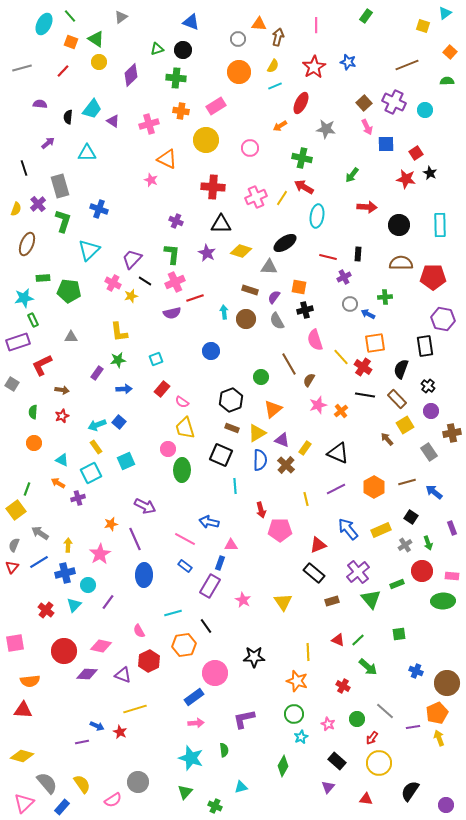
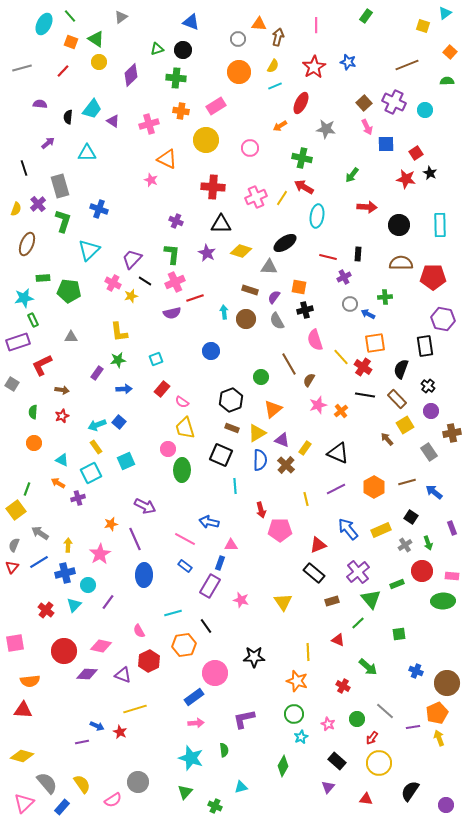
pink star at (243, 600): moved 2 px left; rotated 14 degrees counterclockwise
green line at (358, 640): moved 17 px up
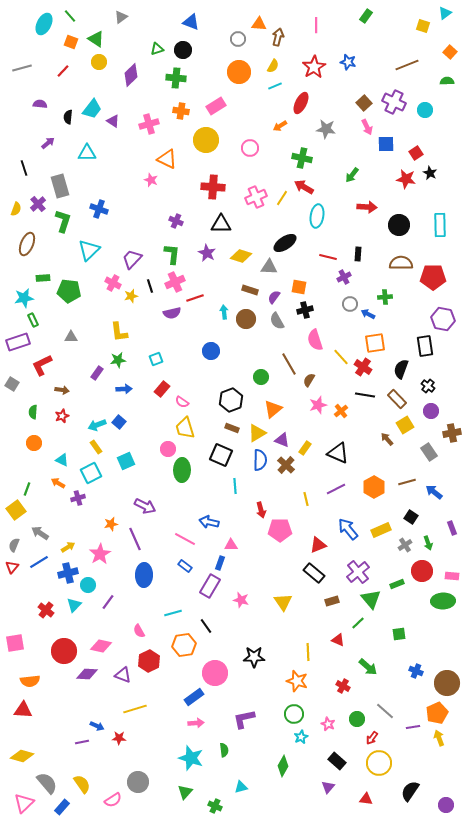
yellow diamond at (241, 251): moved 5 px down
black line at (145, 281): moved 5 px right, 5 px down; rotated 40 degrees clockwise
yellow arrow at (68, 545): moved 2 px down; rotated 56 degrees clockwise
blue cross at (65, 573): moved 3 px right
red star at (120, 732): moved 1 px left, 6 px down; rotated 24 degrees counterclockwise
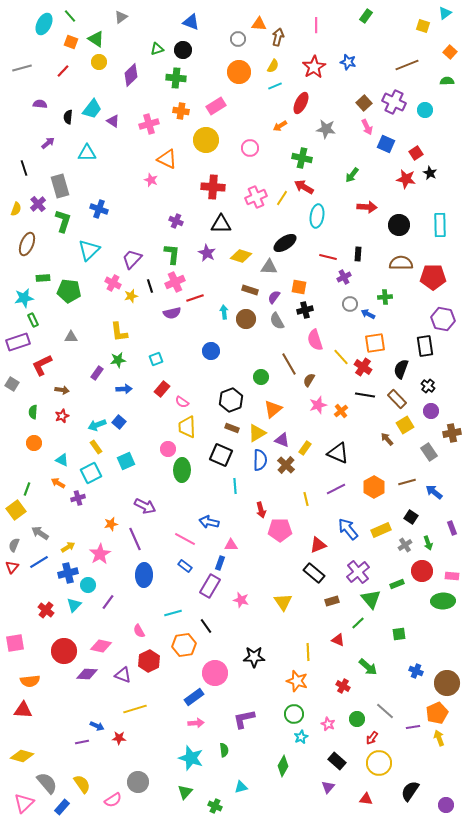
blue square at (386, 144): rotated 24 degrees clockwise
yellow trapezoid at (185, 428): moved 2 px right, 1 px up; rotated 15 degrees clockwise
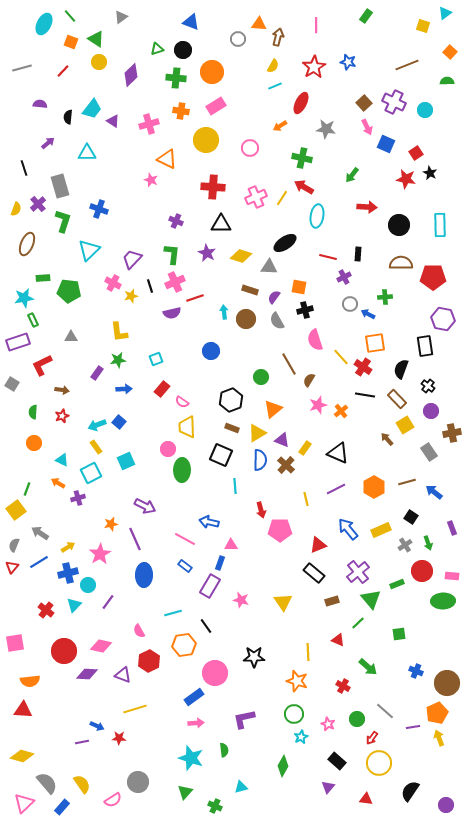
orange circle at (239, 72): moved 27 px left
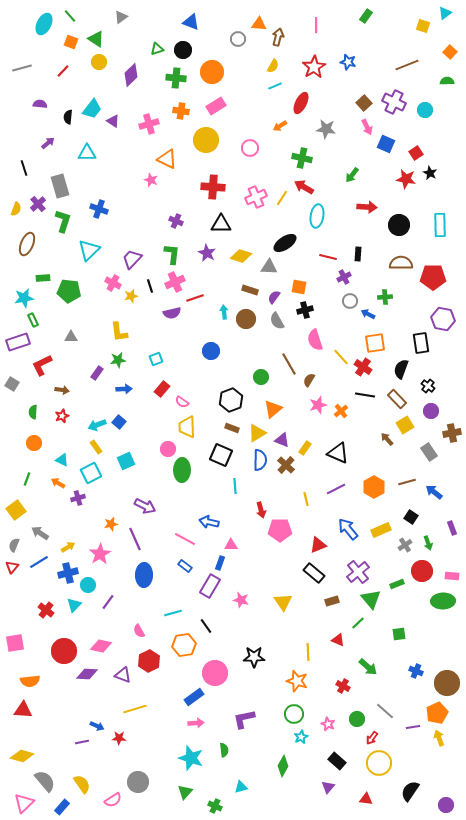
gray circle at (350, 304): moved 3 px up
black rectangle at (425, 346): moved 4 px left, 3 px up
green line at (27, 489): moved 10 px up
gray semicircle at (47, 783): moved 2 px left, 2 px up
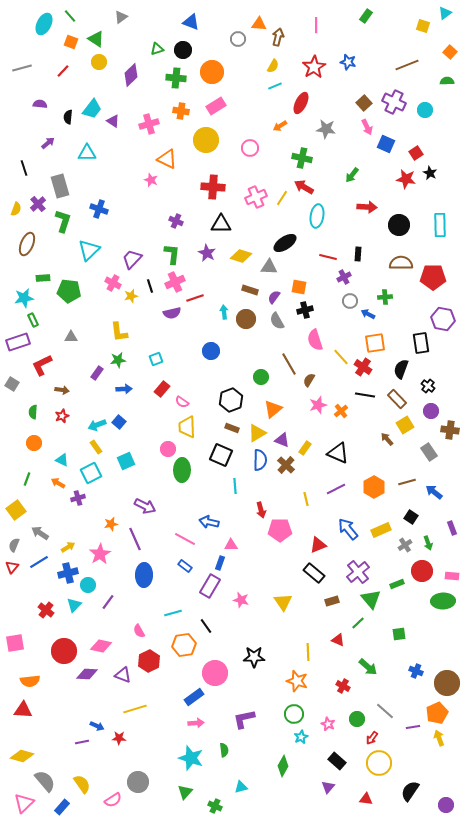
brown cross at (452, 433): moved 2 px left, 3 px up; rotated 18 degrees clockwise
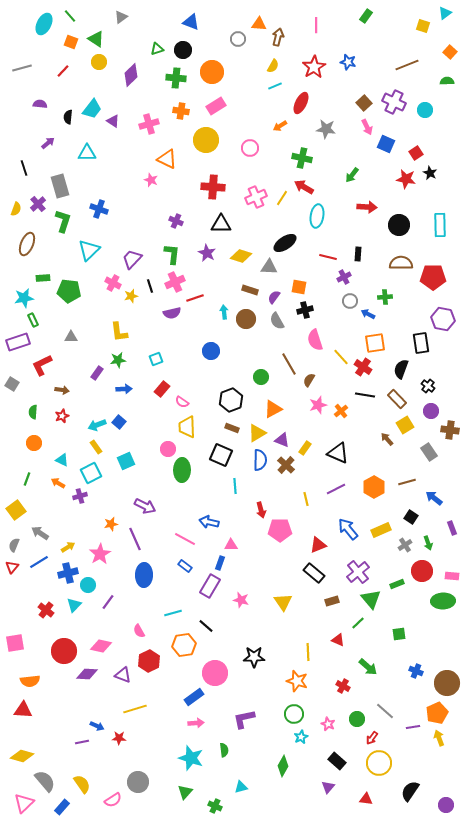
orange triangle at (273, 409): rotated 12 degrees clockwise
blue arrow at (434, 492): moved 6 px down
purple cross at (78, 498): moved 2 px right, 2 px up
black line at (206, 626): rotated 14 degrees counterclockwise
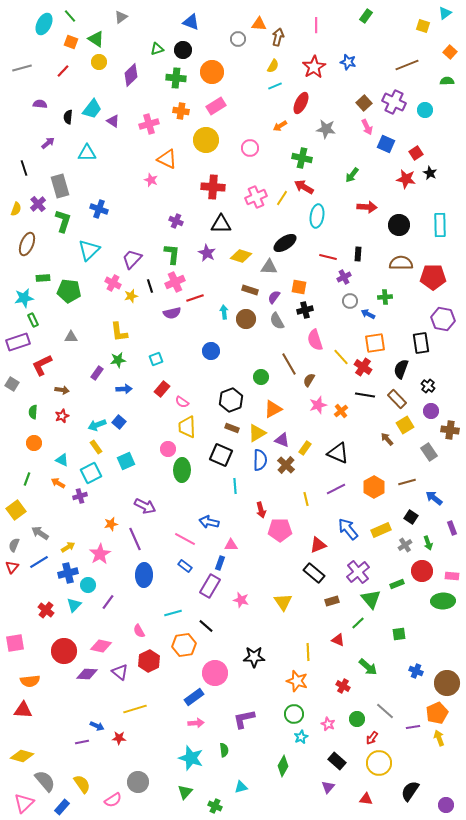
purple triangle at (123, 675): moved 3 px left, 3 px up; rotated 18 degrees clockwise
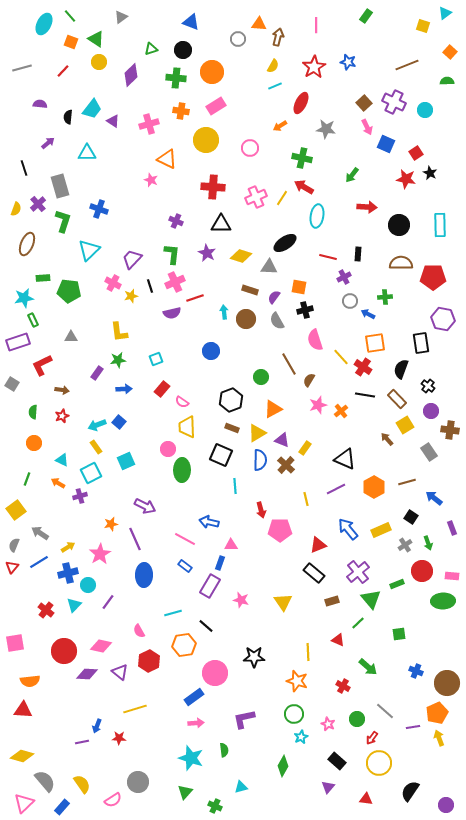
green triangle at (157, 49): moved 6 px left
black triangle at (338, 453): moved 7 px right, 6 px down
blue arrow at (97, 726): rotated 88 degrees clockwise
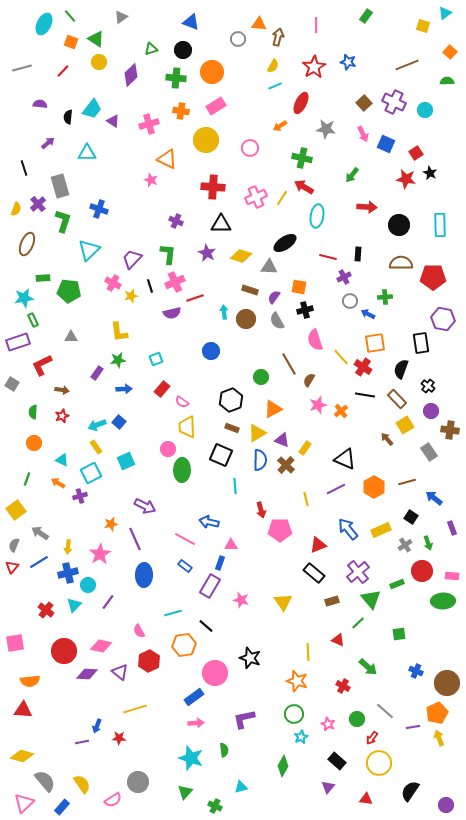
pink arrow at (367, 127): moved 4 px left, 7 px down
green L-shape at (172, 254): moved 4 px left
yellow arrow at (68, 547): rotated 128 degrees clockwise
black star at (254, 657): moved 4 px left, 1 px down; rotated 20 degrees clockwise
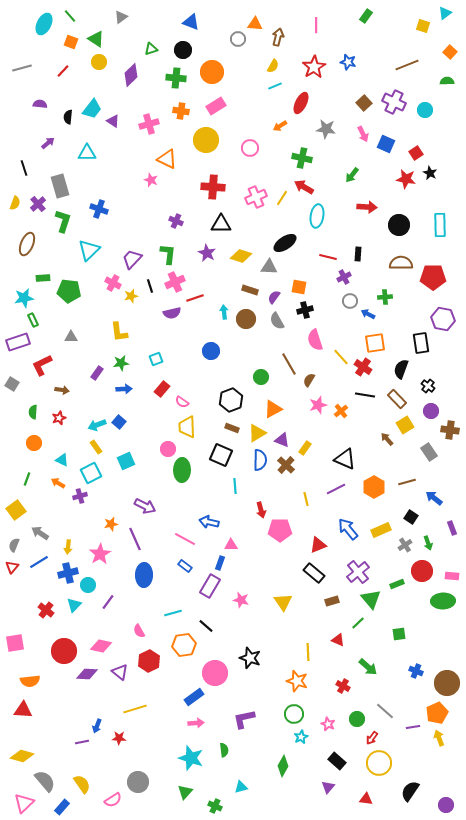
orange triangle at (259, 24): moved 4 px left
yellow semicircle at (16, 209): moved 1 px left, 6 px up
green star at (118, 360): moved 3 px right, 3 px down
red star at (62, 416): moved 3 px left, 2 px down
